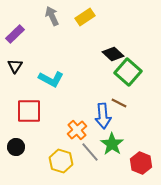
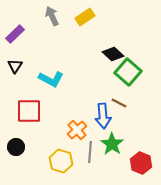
gray line: rotated 45 degrees clockwise
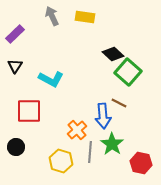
yellow rectangle: rotated 42 degrees clockwise
red hexagon: rotated 10 degrees counterclockwise
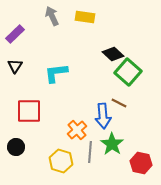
cyan L-shape: moved 5 px right, 6 px up; rotated 145 degrees clockwise
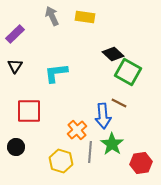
green square: rotated 12 degrees counterclockwise
red hexagon: rotated 20 degrees counterclockwise
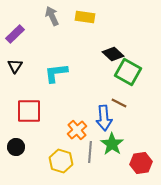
blue arrow: moved 1 px right, 2 px down
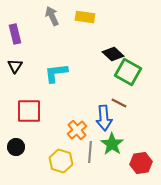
purple rectangle: rotated 60 degrees counterclockwise
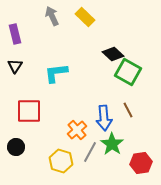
yellow rectangle: rotated 36 degrees clockwise
brown line: moved 9 px right, 7 px down; rotated 35 degrees clockwise
gray line: rotated 25 degrees clockwise
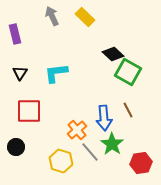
black triangle: moved 5 px right, 7 px down
gray line: rotated 70 degrees counterclockwise
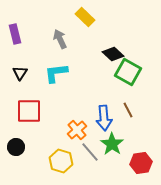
gray arrow: moved 8 px right, 23 px down
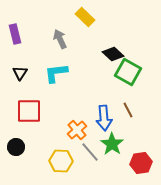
yellow hexagon: rotated 15 degrees counterclockwise
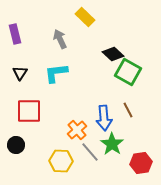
black circle: moved 2 px up
